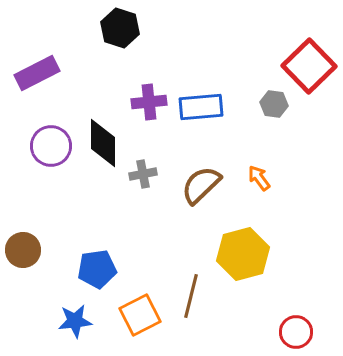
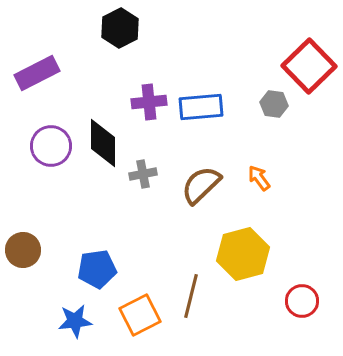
black hexagon: rotated 15 degrees clockwise
red circle: moved 6 px right, 31 px up
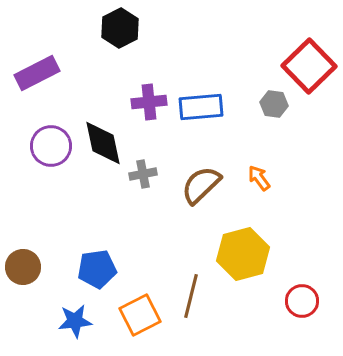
black diamond: rotated 12 degrees counterclockwise
brown circle: moved 17 px down
